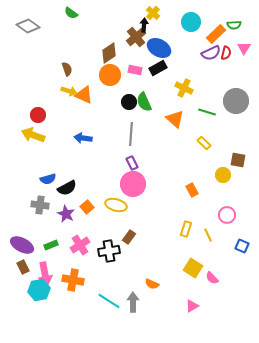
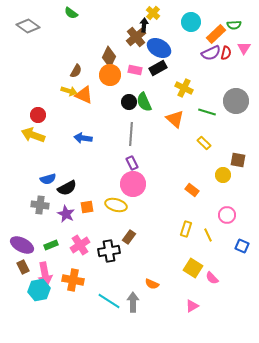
brown diamond at (109, 53): moved 4 px down; rotated 30 degrees counterclockwise
brown semicircle at (67, 69): moved 9 px right, 2 px down; rotated 48 degrees clockwise
orange rectangle at (192, 190): rotated 24 degrees counterclockwise
orange square at (87, 207): rotated 32 degrees clockwise
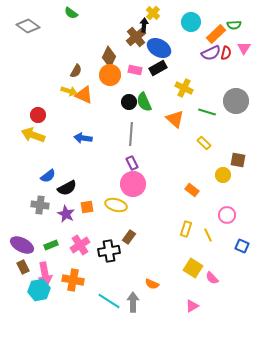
blue semicircle at (48, 179): moved 3 px up; rotated 21 degrees counterclockwise
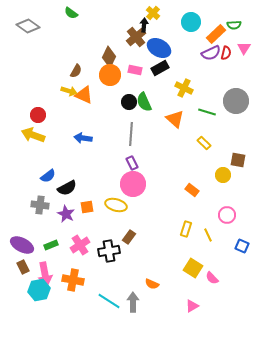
black rectangle at (158, 68): moved 2 px right
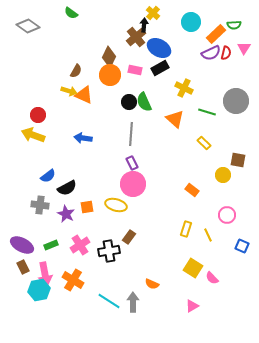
orange cross at (73, 280): rotated 20 degrees clockwise
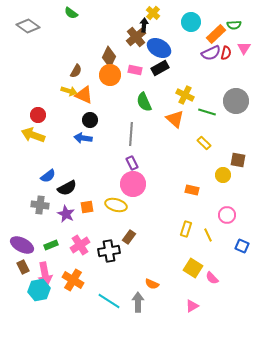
yellow cross at (184, 88): moved 1 px right, 7 px down
black circle at (129, 102): moved 39 px left, 18 px down
orange rectangle at (192, 190): rotated 24 degrees counterclockwise
gray arrow at (133, 302): moved 5 px right
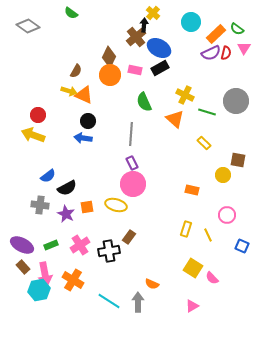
green semicircle at (234, 25): moved 3 px right, 4 px down; rotated 40 degrees clockwise
black circle at (90, 120): moved 2 px left, 1 px down
brown rectangle at (23, 267): rotated 16 degrees counterclockwise
